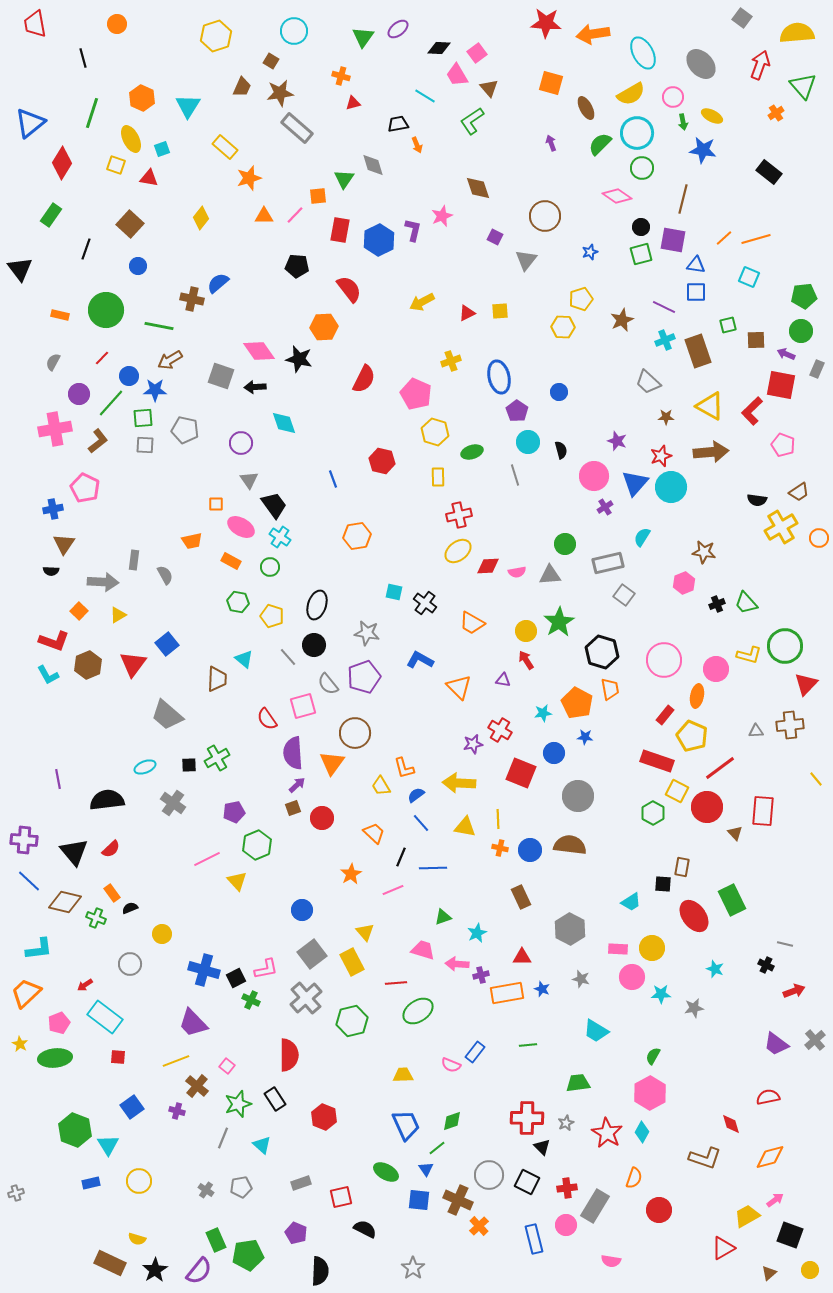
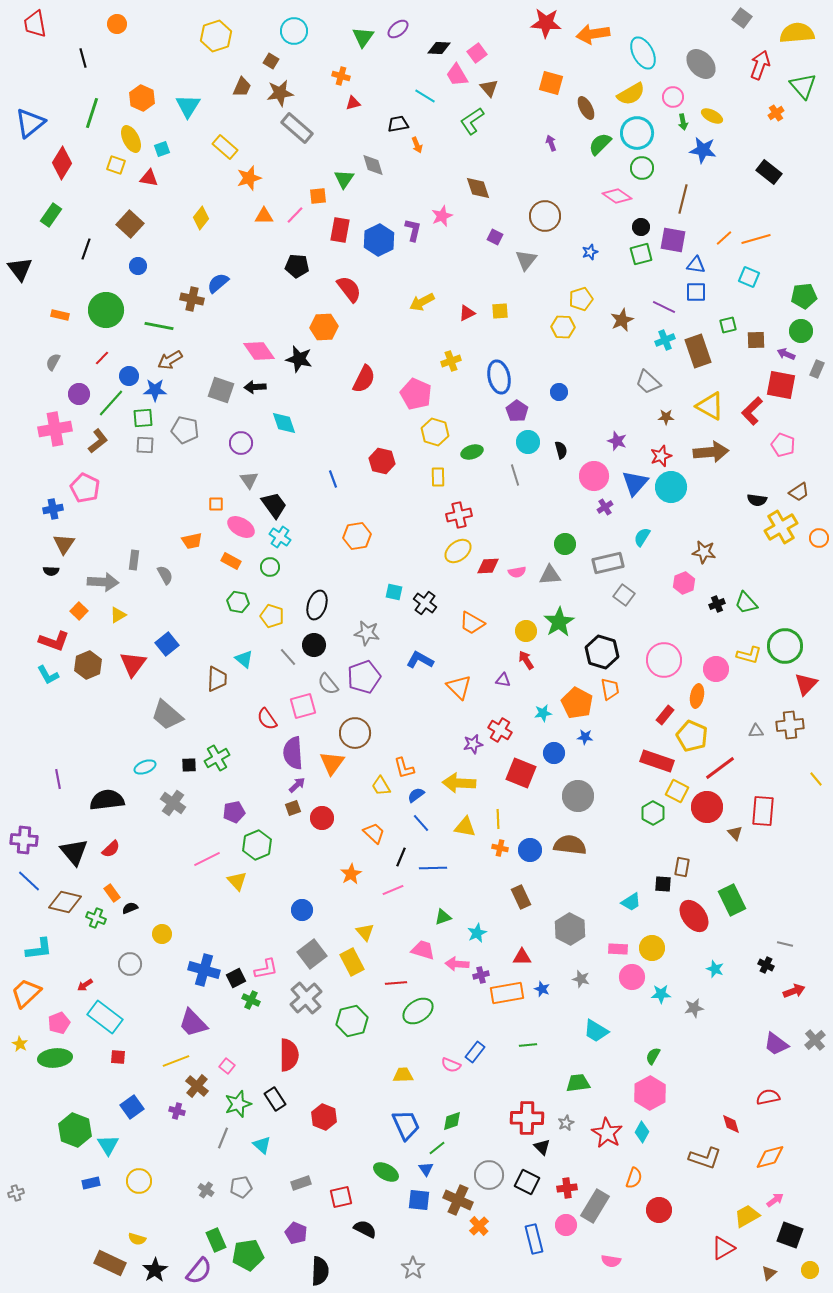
gray square at (221, 376): moved 14 px down
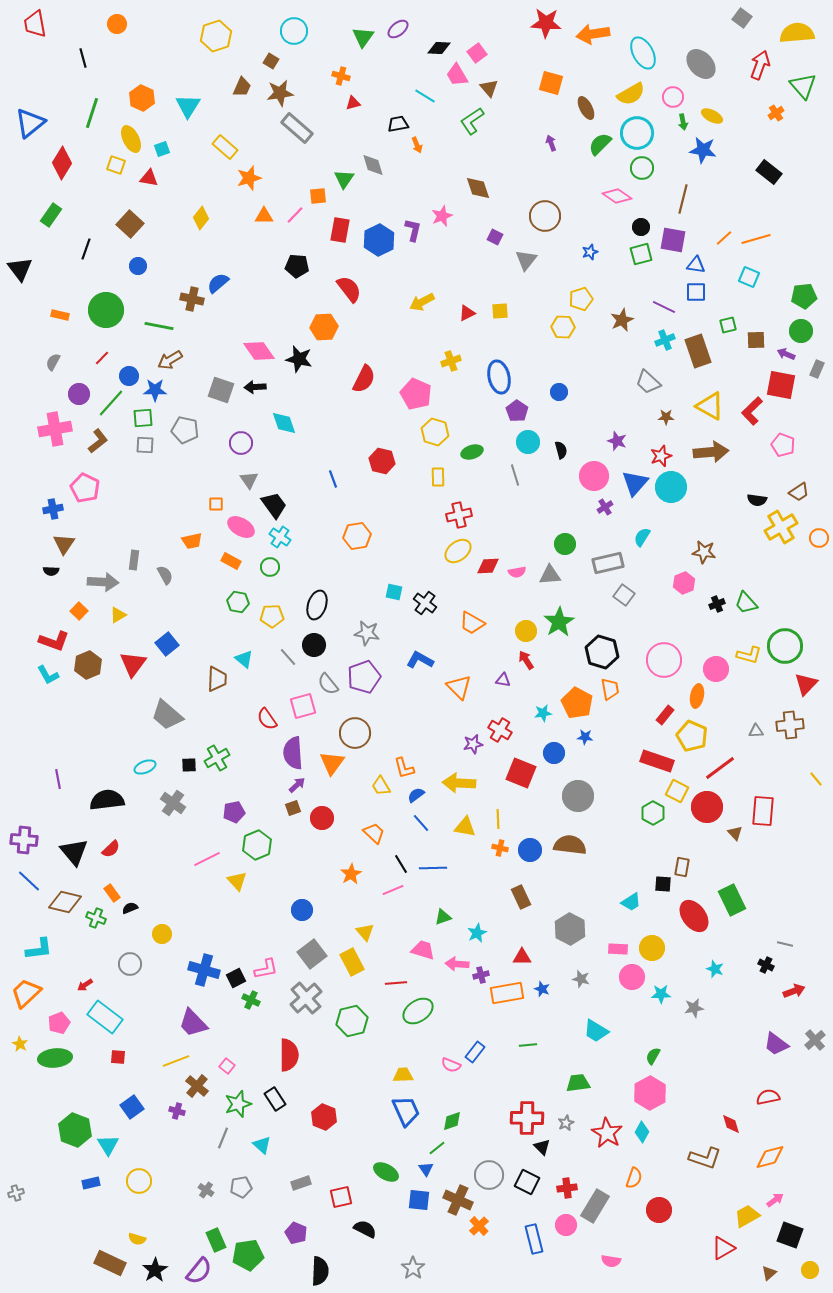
yellow pentagon at (272, 616): rotated 20 degrees counterclockwise
black line at (401, 857): moved 7 px down; rotated 54 degrees counterclockwise
blue trapezoid at (406, 1125): moved 14 px up
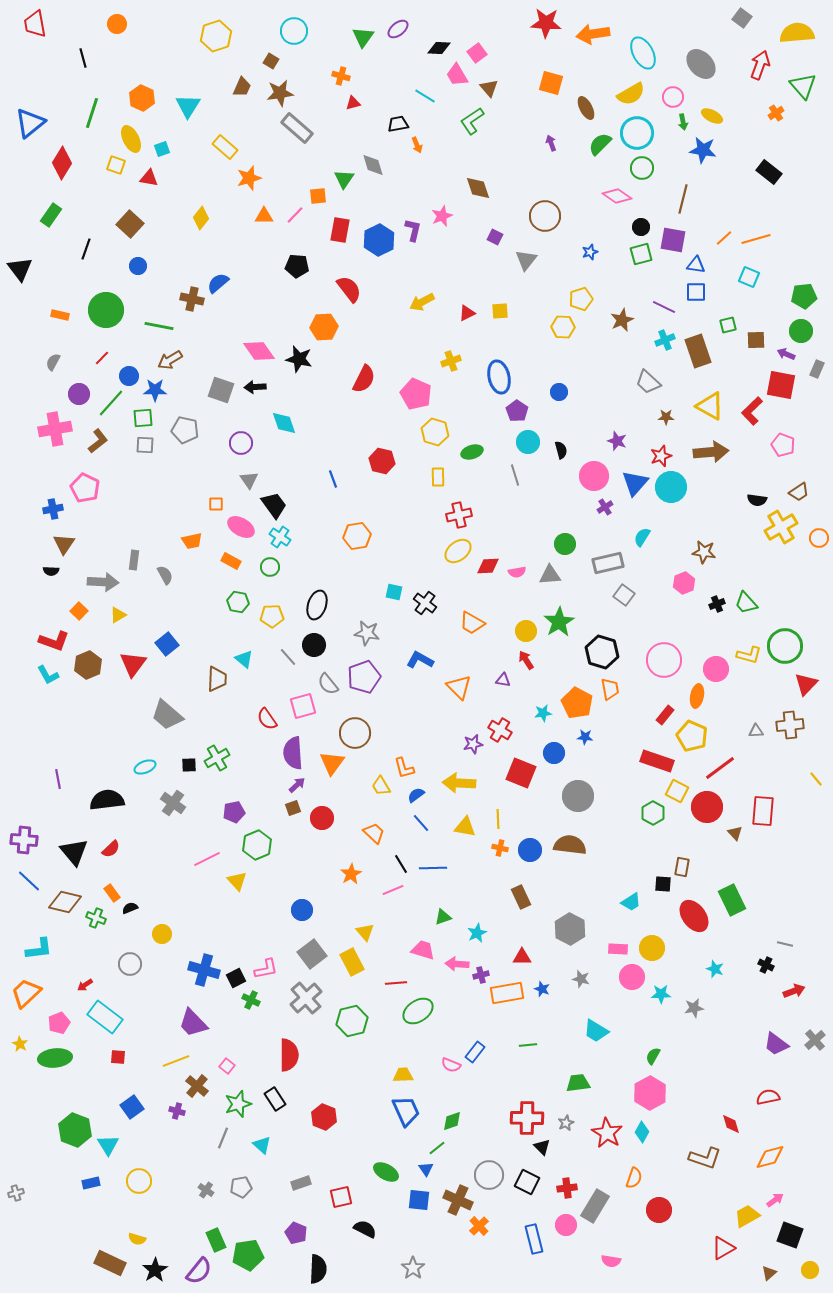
black semicircle at (320, 1271): moved 2 px left, 2 px up
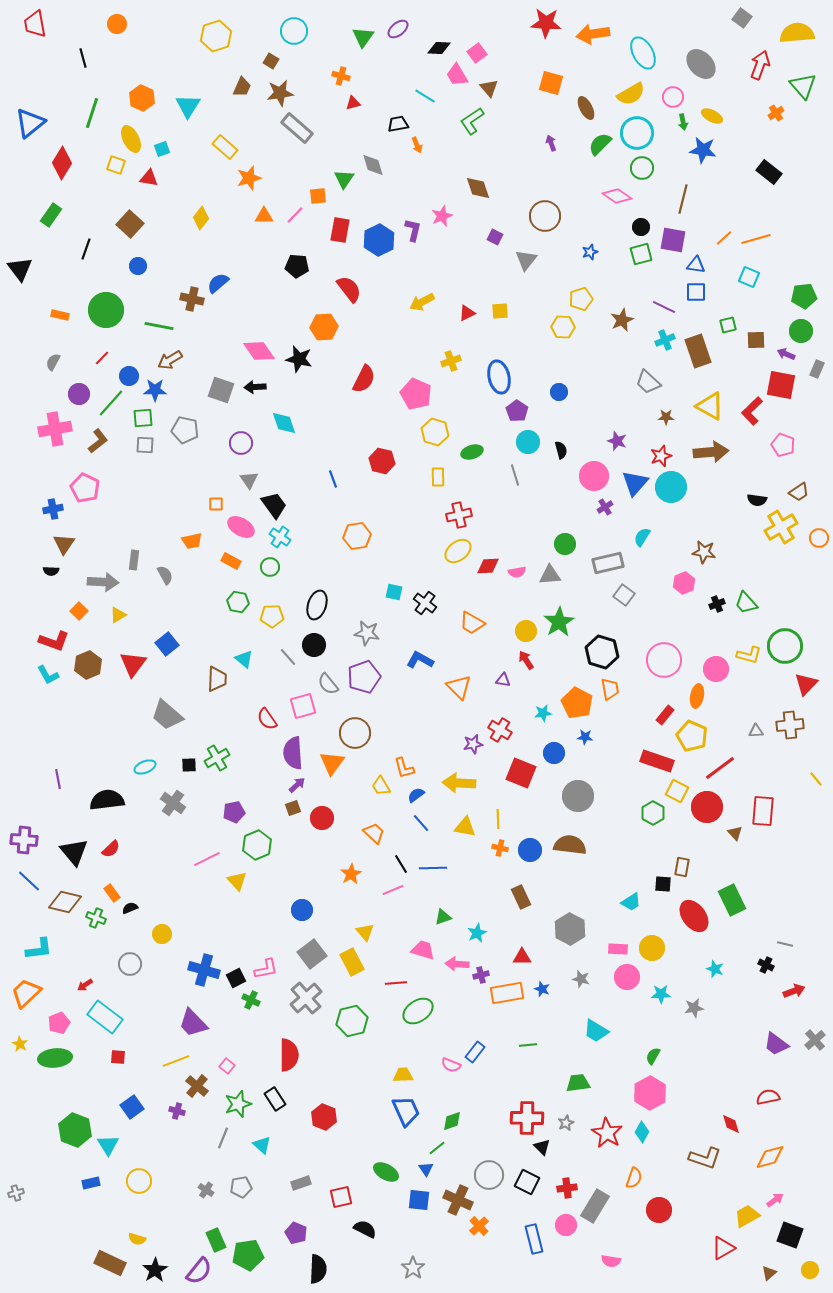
pink circle at (632, 977): moved 5 px left
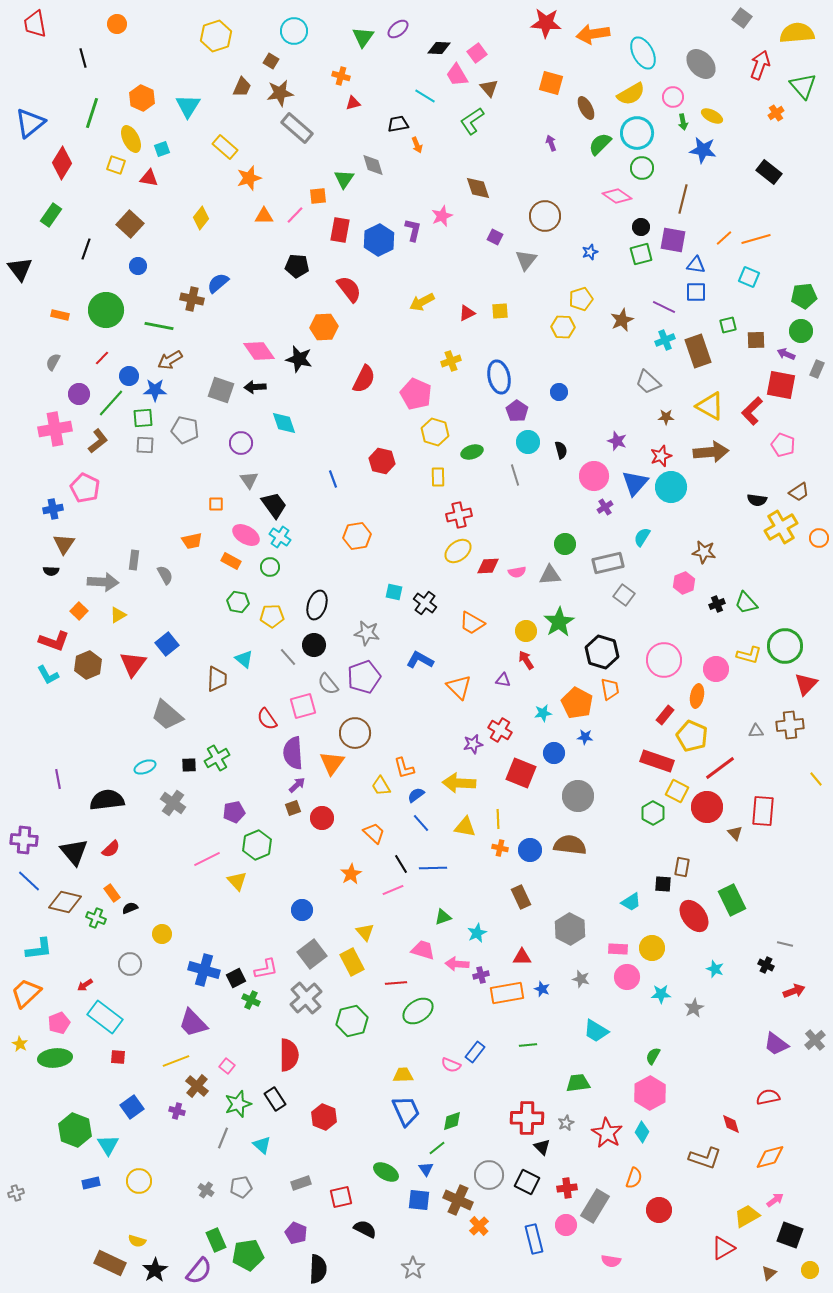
pink ellipse at (241, 527): moved 5 px right, 8 px down
gray star at (694, 1008): rotated 18 degrees counterclockwise
yellow semicircle at (137, 1239): moved 2 px down
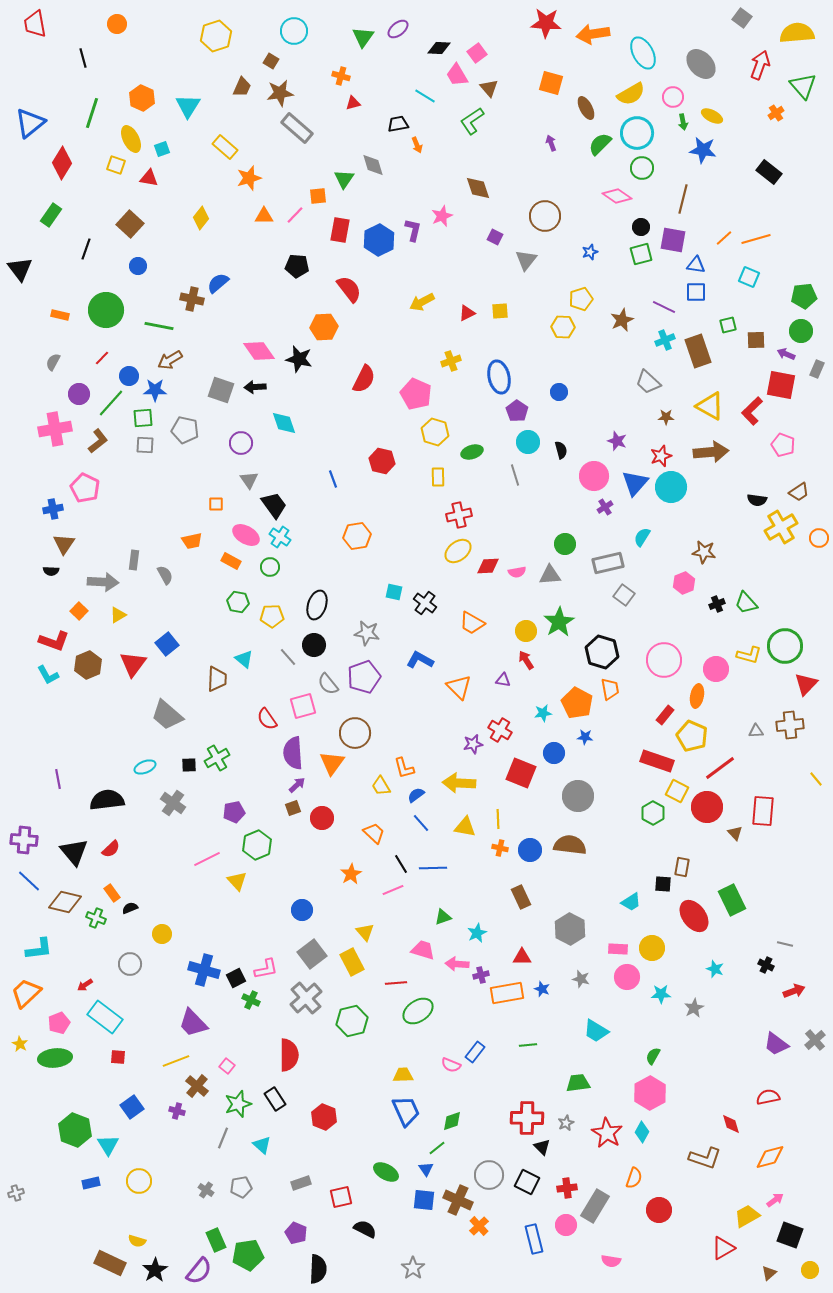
blue square at (419, 1200): moved 5 px right
